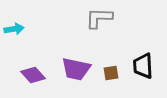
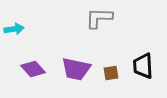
purple diamond: moved 6 px up
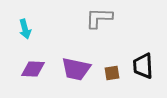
cyan arrow: moved 11 px right; rotated 84 degrees clockwise
purple diamond: rotated 45 degrees counterclockwise
brown square: moved 1 px right
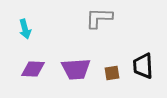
purple trapezoid: rotated 16 degrees counterclockwise
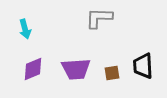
purple diamond: rotated 25 degrees counterclockwise
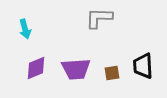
purple diamond: moved 3 px right, 1 px up
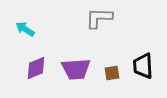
cyan arrow: rotated 138 degrees clockwise
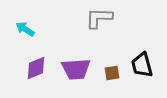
black trapezoid: moved 1 px left, 1 px up; rotated 12 degrees counterclockwise
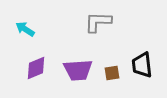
gray L-shape: moved 1 px left, 4 px down
black trapezoid: rotated 8 degrees clockwise
purple trapezoid: moved 2 px right, 1 px down
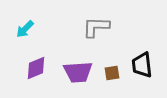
gray L-shape: moved 2 px left, 5 px down
cyan arrow: rotated 78 degrees counterclockwise
purple trapezoid: moved 2 px down
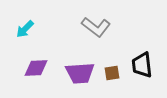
gray L-shape: rotated 144 degrees counterclockwise
purple diamond: rotated 20 degrees clockwise
purple trapezoid: moved 2 px right, 1 px down
